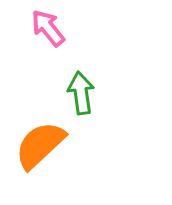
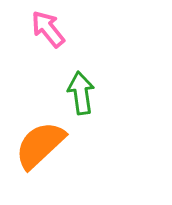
pink arrow: moved 1 px down
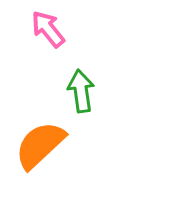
green arrow: moved 2 px up
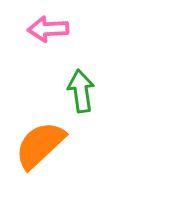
pink arrow: rotated 54 degrees counterclockwise
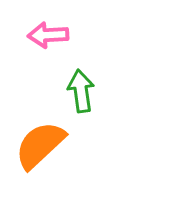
pink arrow: moved 6 px down
